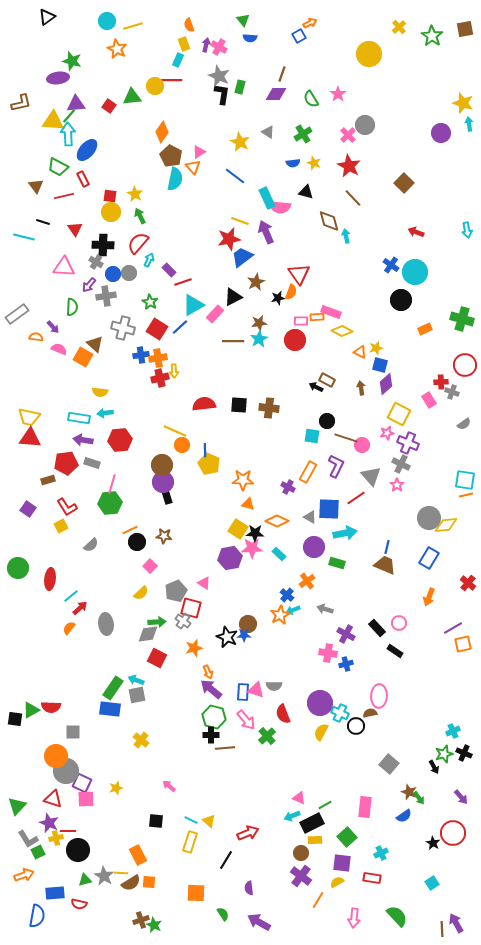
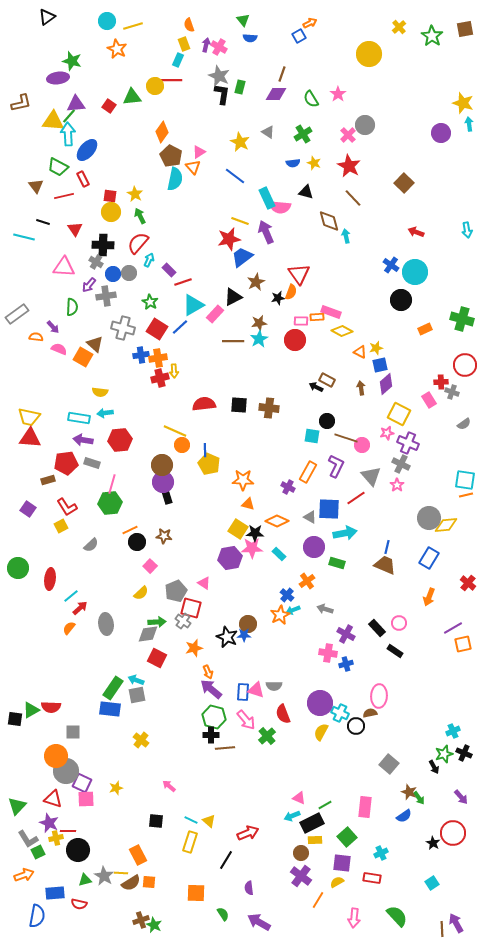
blue square at (380, 365): rotated 28 degrees counterclockwise
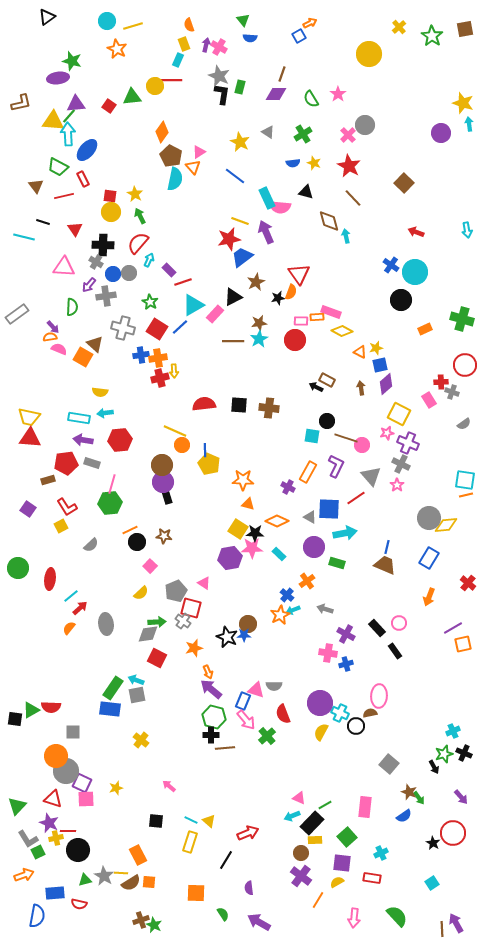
orange semicircle at (36, 337): moved 14 px right; rotated 16 degrees counterclockwise
black rectangle at (395, 651): rotated 21 degrees clockwise
blue rectangle at (243, 692): moved 9 px down; rotated 18 degrees clockwise
black rectangle at (312, 823): rotated 20 degrees counterclockwise
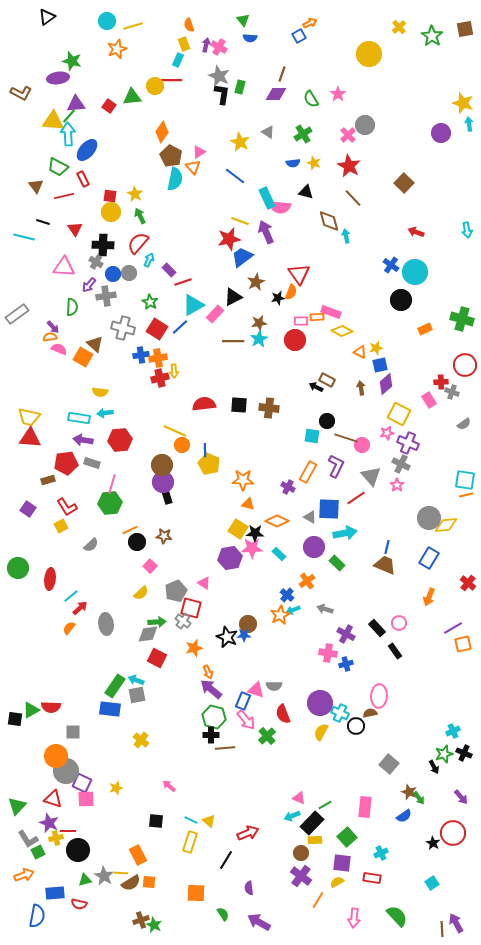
orange star at (117, 49): rotated 24 degrees clockwise
brown L-shape at (21, 103): moved 10 px up; rotated 40 degrees clockwise
green rectangle at (337, 563): rotated 28 degrees clockwise
green rectangle at (113, 688): moved 2 px right, 2 px up
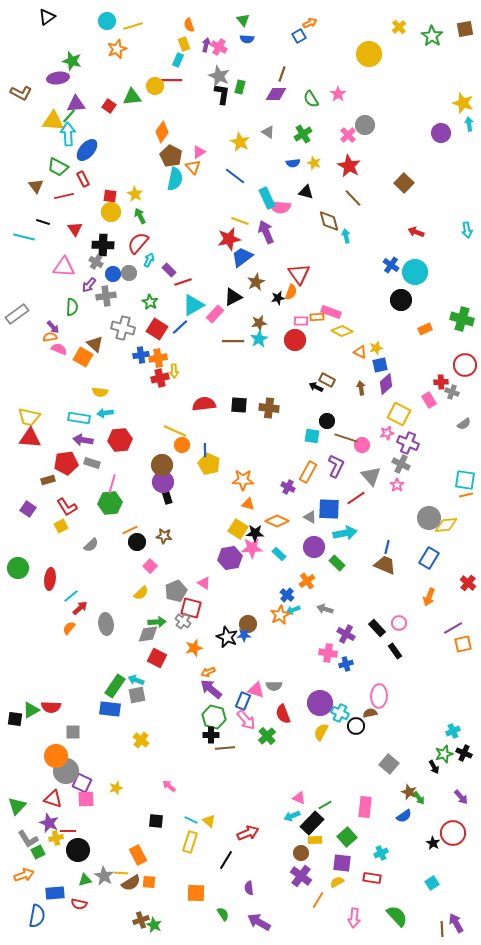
blue semicircle at (250, 38): moved 3 px left, 1 px down
orange arrow at (208, 672): rotated 88 degrees clockwise
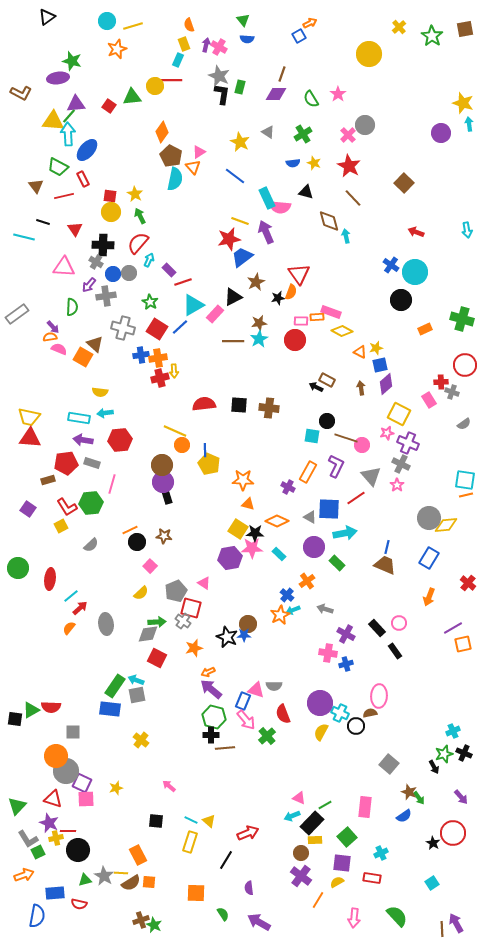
green hexagon at (110, 503): moved 19 px left
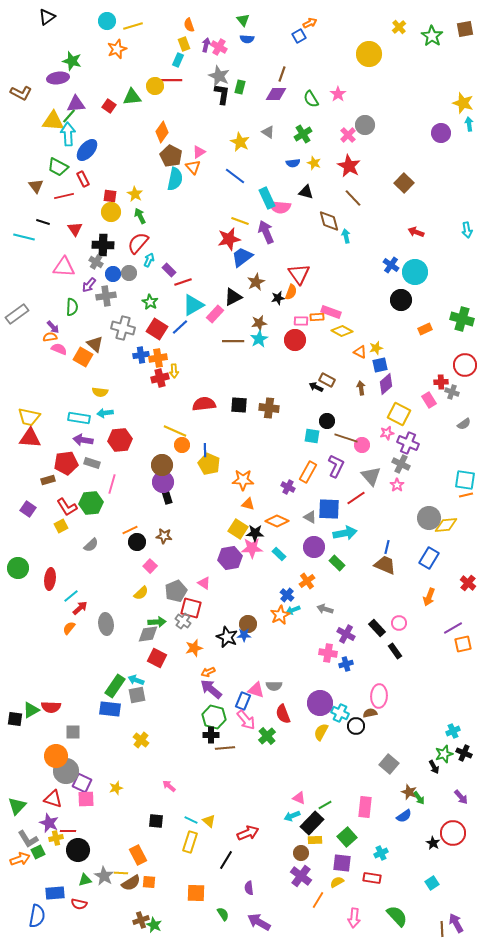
orange arrow at (24, 875): moved 4 px left, 16 px up
